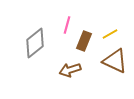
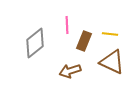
pink line: rotated 18 degrees counterclockwise
yellow line: rotated 35 degrees clockwise
brown triangle: moved 3 px left, 1 px down
brown arrow: moved 1 px down
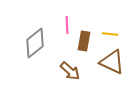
brown rectangle: rotated 12 degrees counterclockwise
brown arrow: rotated 120 degrees counterclockwise
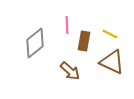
yellow line: rotated 21 degrees clockwise
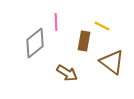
pink line: moved 11 px left, 3 px up
yellow line: moved 8 px left, 8 px up
brown triangle: rotated 12 degrees clockwise
brown arrow: moved 3 px left, 2 px down; rotated 10 degrees counterclockwise
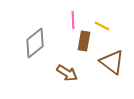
pink line: moved 17 px right, 2 px up
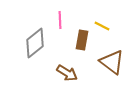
pink line: moved 13 px left
brown rectangle: moved 2 px left, 1 px up
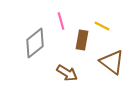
pink line: moved 1 px right, 1 px down; rotated 12 degrees counterclockwise
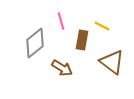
brown arrow: moved 5 px left, 5 px up
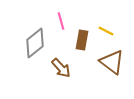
yellow line: moved 4 px right, 5 px down
brown arrow: moved 1 px left; rotated 15 degrees clockwise
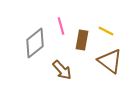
pink line: moved 5 px down
brown triangle: moved 2 px left, 1 px up
brown arrow: moved 1 px right, 2 px down
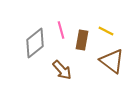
pink line: moved 4 px down
brown triangle: moved 2 px right
